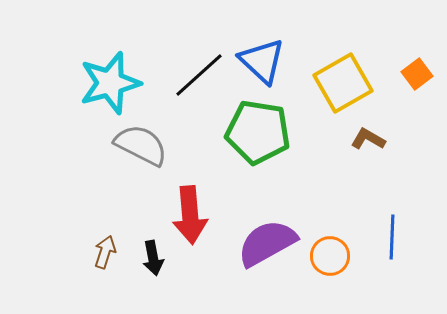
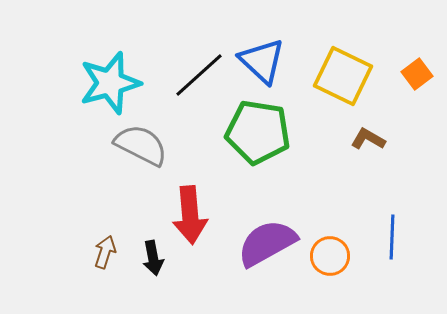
yellow square: moved 7 px up; rotated 34 degrees counterclockwise
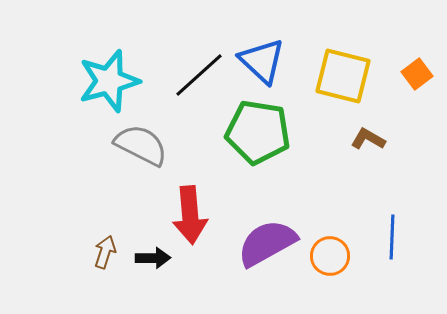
yellow square: rotated 12 degrees counterclockwise
cyan star: moved 1 px left, 2 px up
black arrow: rotated 80 degrees counterclockwise
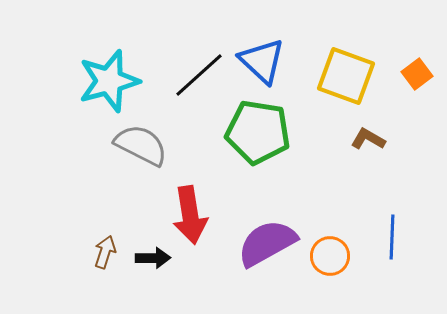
yellow square: moved 3 px right; rotated 6 degrees clockwise
red arrow: rotated 4 degrees counterclockwise
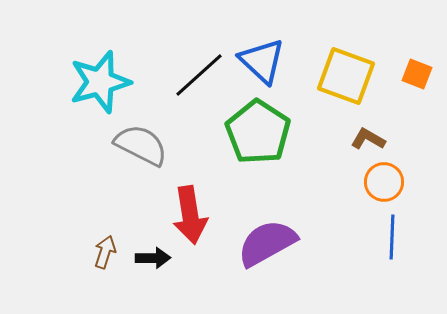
orange square: rotated 32 degrees counterclockwise
cyan star: moved 9 px left, 1 px down
green pentagon: rotated 24 degrees clockwise
orange circle: moved 54 px right, 74 px up
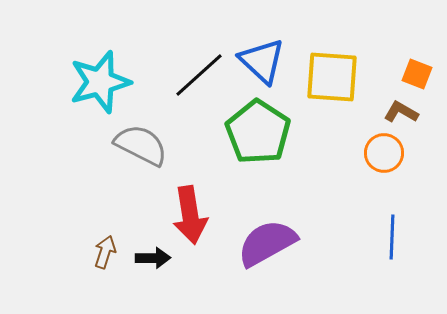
yellow square: moved 14 px left, 1 px down; rotated 16 degrees counterclockwise
brown L-shape: moved 33 px right, 27 px up
orange circle: moved 29 px up
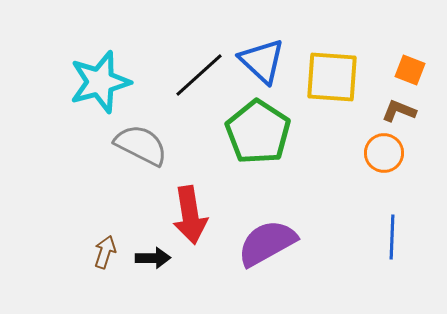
orange square: moved 7 px left, 4 px up
brown L-shape: moved 2 px left, 1 px up; rotated 8 degrees counterclockwise
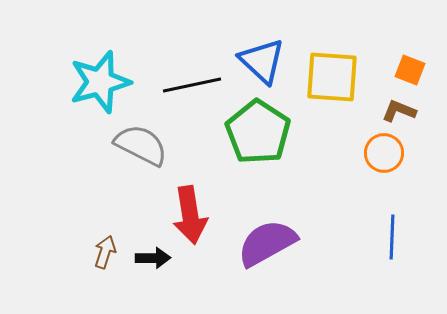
black line: moved 7 px left, 10 px down; rotated 30 degrees clockwise
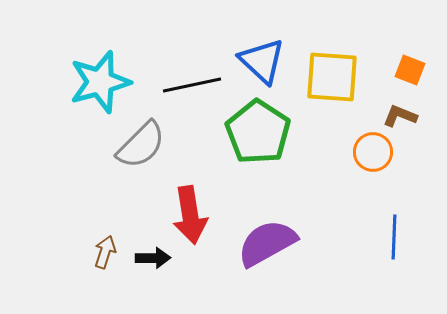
brown L-shape: moved 1 px right, 5 px down
gray semicircle: rotated 108 degrees clockwise
orange circle: moved 11 px left, 1 px up
blue line: moved 2 px right
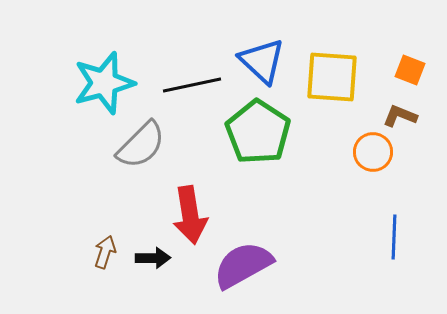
cyan star: moved 4 px right, 1 px down
purple semicircle: moved 24 px left, 22 px down
